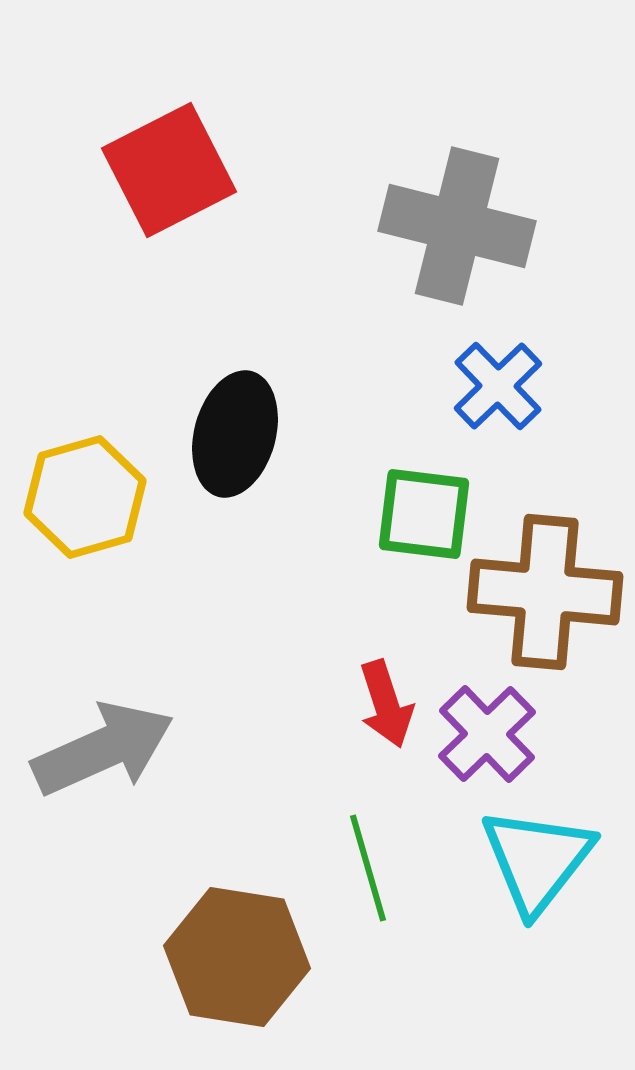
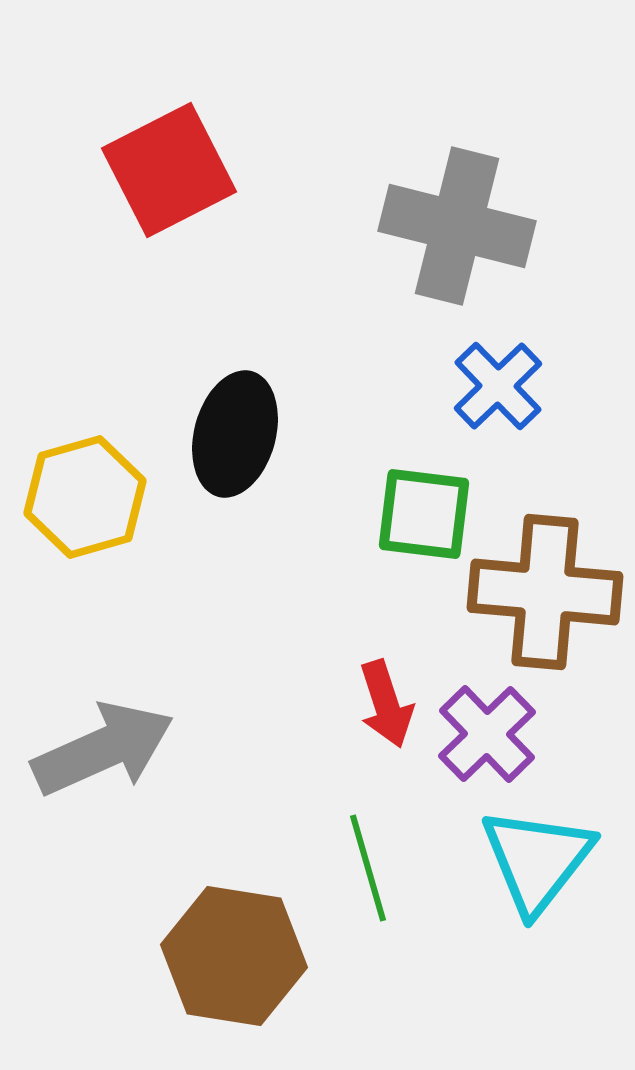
brown hexagon: moved 3 px left, 1 px up
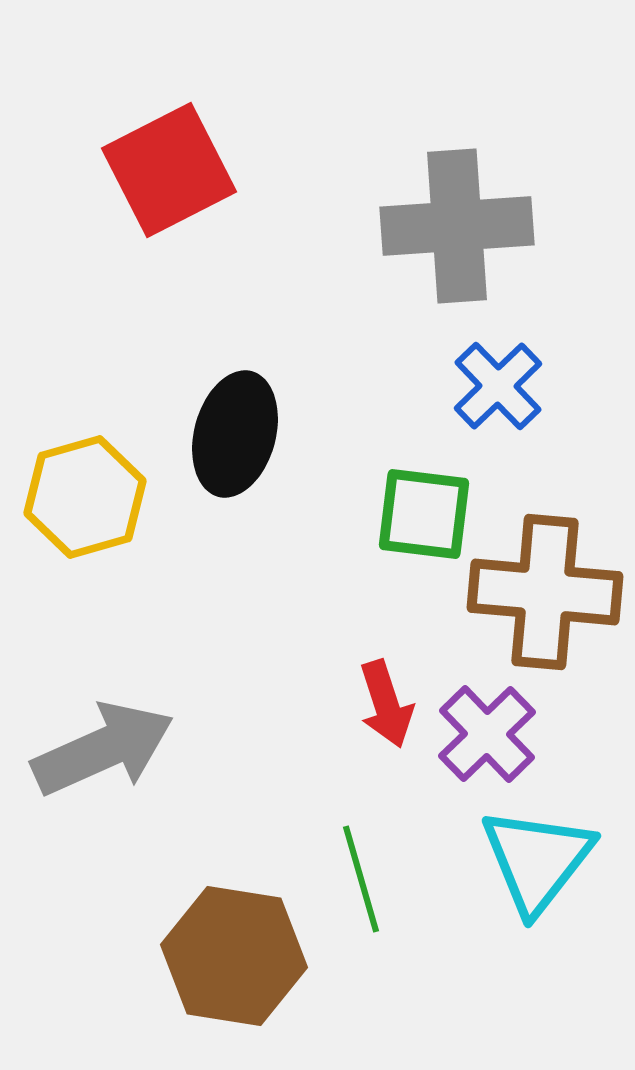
gray cross: rotated 18 degrees counterclockwise
green line: moved 7 px left, 11 px down
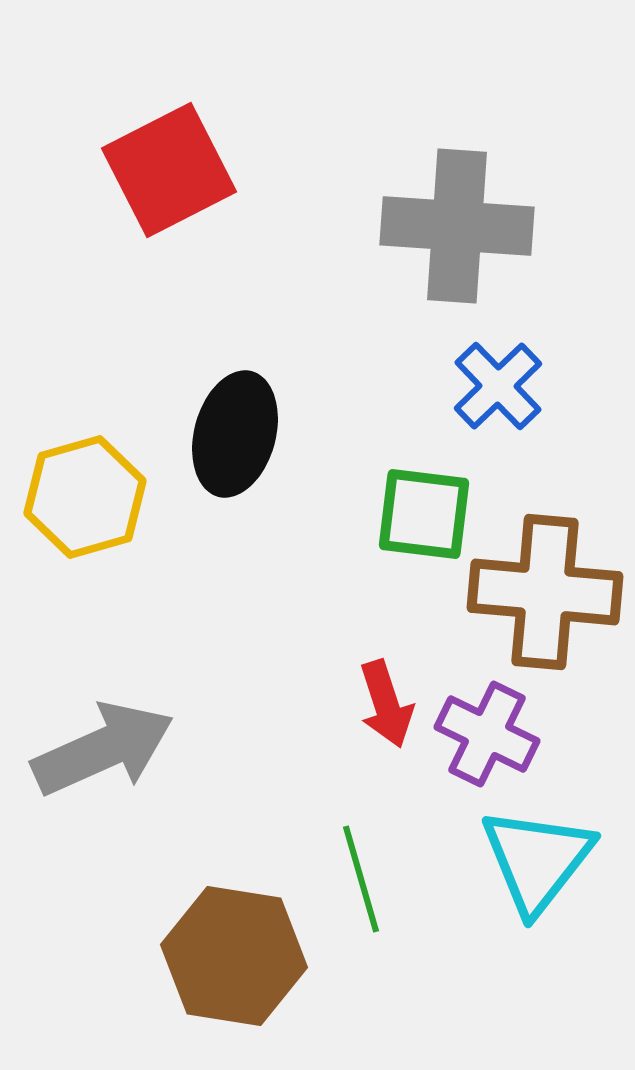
gray cross: rotated 8 degrees clockwise
purple cross: rotated 20 degrees counterclockwise
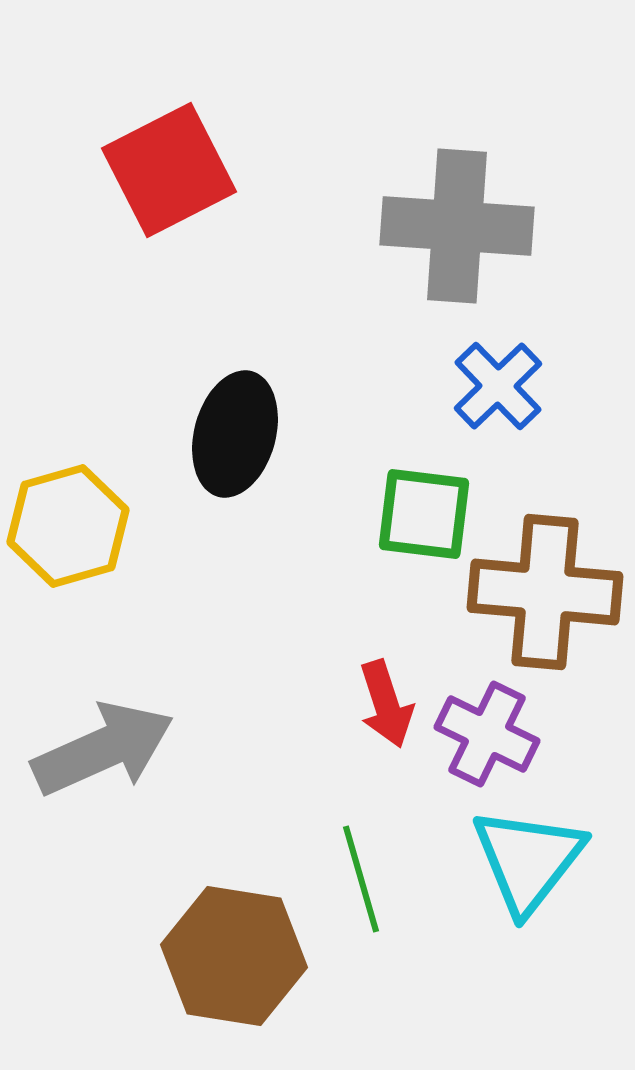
yellow hexagon: moved 17 px left, 29 px down
cyan triangle: moved 9 px left
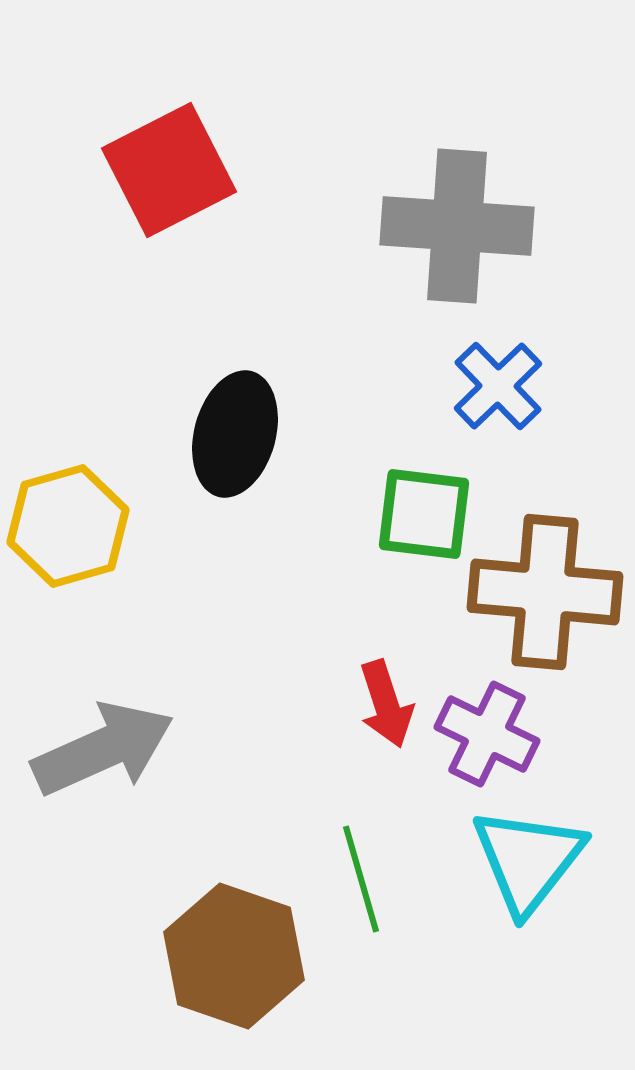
brown hexagon: rotated 10 degrees clockwise
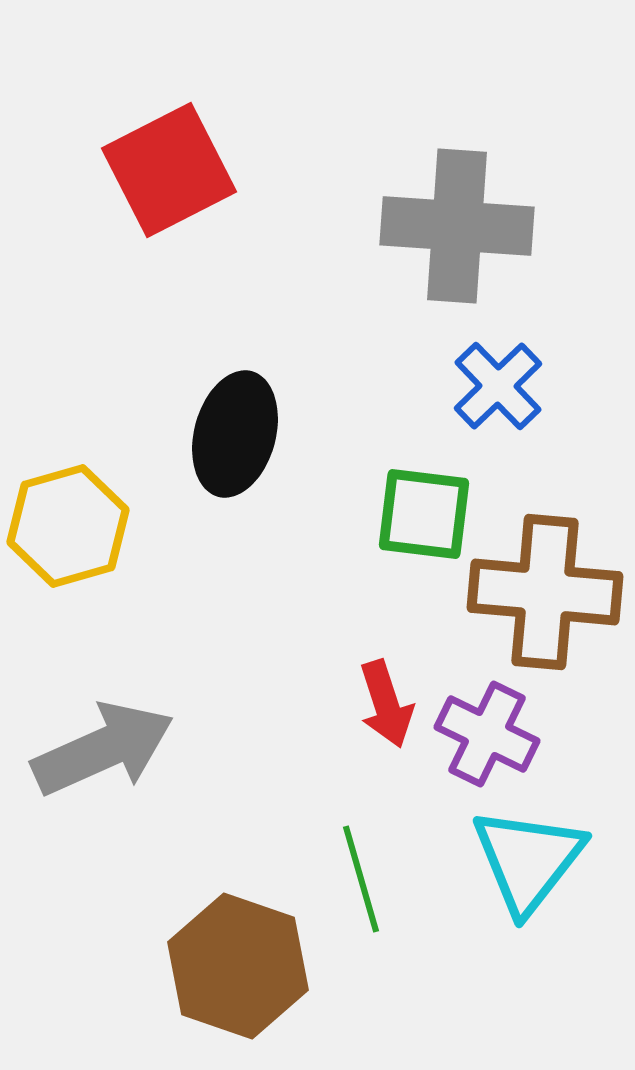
brown hexagon: moved 4 px right, 10 px down
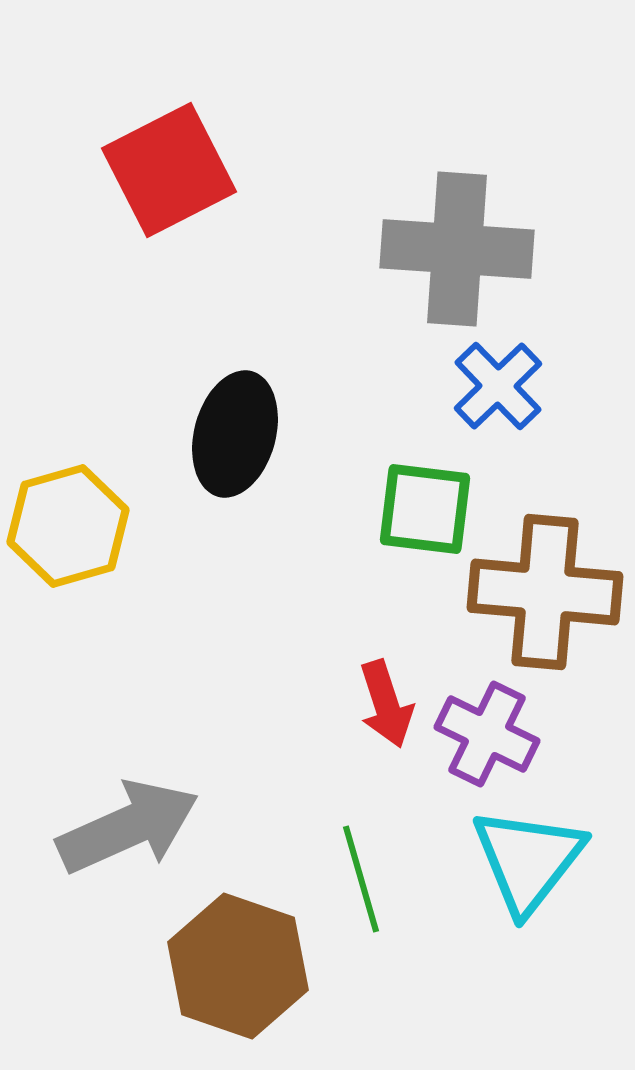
gray cross: moved 23 px down
green square: moved 1 px right, 5 px up
gray arrow: moved 25 px right, 78 px down
